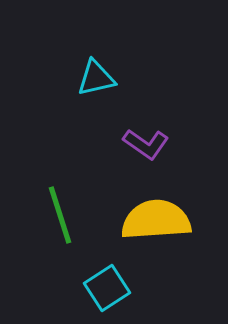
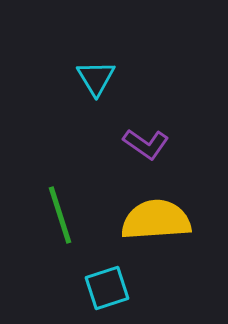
cyan triangle: rotated 48 degrees counterclockwise
cyan square: rotated 15 degrees clockwise
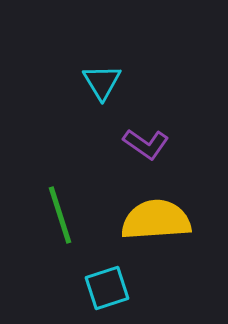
cyan triangle: moved 6 px right, 4 px down
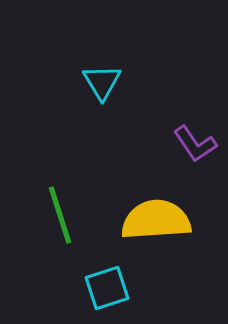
purple L-shape: moved 49 px right; rotated 21 degrees clockwise
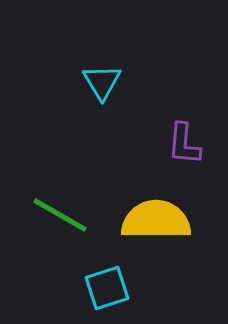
purple L-shape: moved 11 px left; rotated 39 degrees clockwise
green line: rotated 42 degrees counterclockwise
yellow semicircle: rotated 4 degrees clockwise
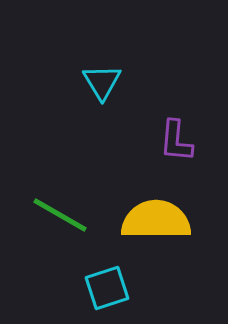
purple L-shape: moved 8 px left, 3 px up
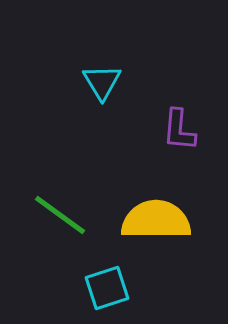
purple L-shape: moved 3 px right, 11 px up
green line: rotated 6 degrees clockwise
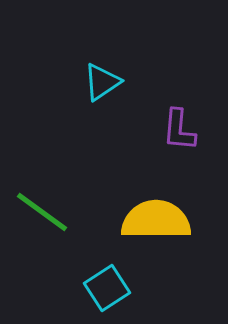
cyan triangle: rotated 27 degrees clockwise
green line: moved 18 px left, 3 px up
cyan square: rotated 15 degrees counterclockwise
